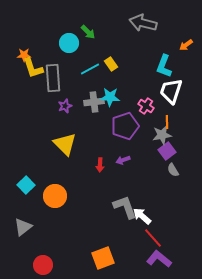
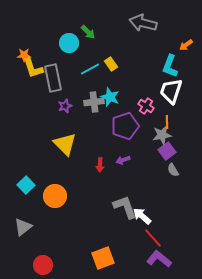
cyan L-shape: moved 6 px right
gray rectangle: rotated 8 degrees counterclockwise
cyan star: rotated 18 degrees clockwise
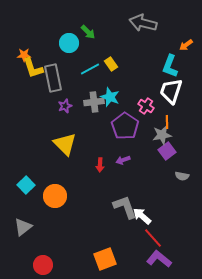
purple pentagon: rotated 20 degrees counterclockwise
gray semicircle: moved 9 px right, 6 px down; rotated 48 degrees counterclockwise
orange square: moved 2 px right, 1 px down
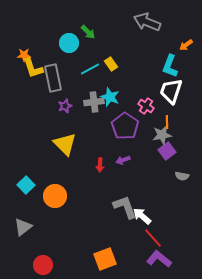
gray arrow: moved 4 px right, 1 px up; rotated 8 degrees clockwise
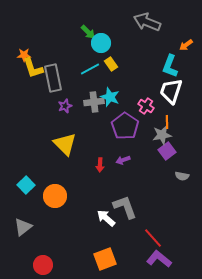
cyan circle: moved 32 px right
white arrow: moved 36 px left, 2 px down
